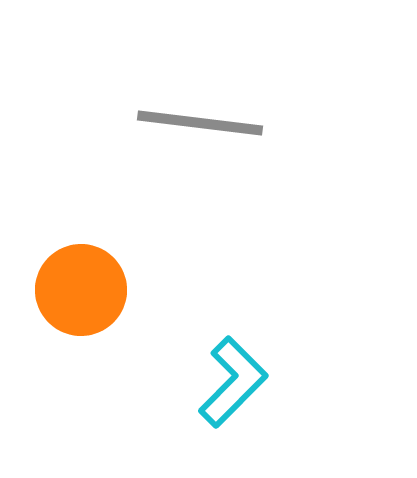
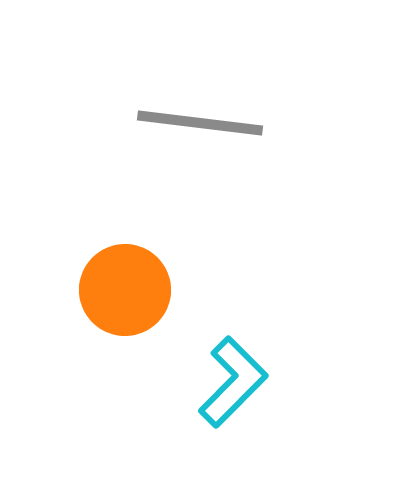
orange circle: moved 44 px right
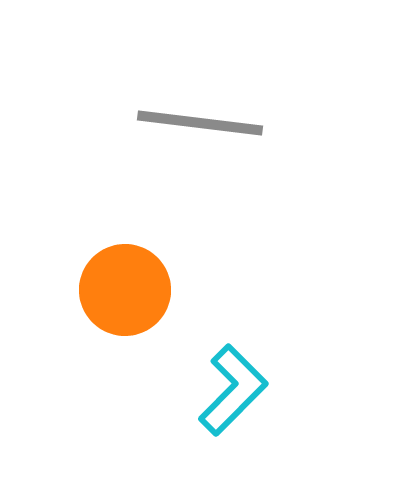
cyan L-shape: moved 8 px down
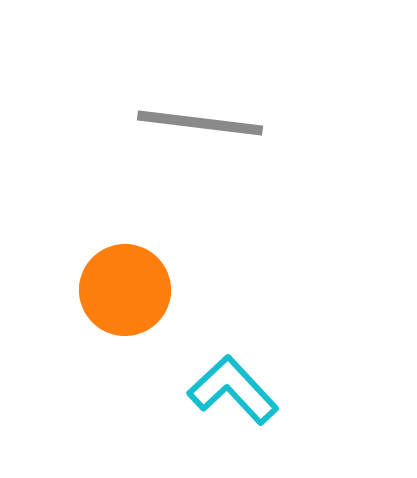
cyan L-shape: rotated 88 degrees counterclockwise
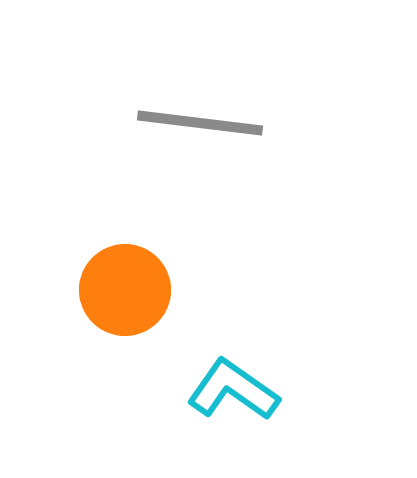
cyan L-shape: rotated 12 degrees counterclockwise
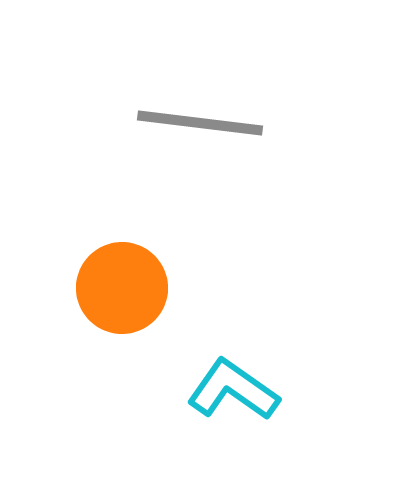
orange circle: moved 3 px left, 2 px up
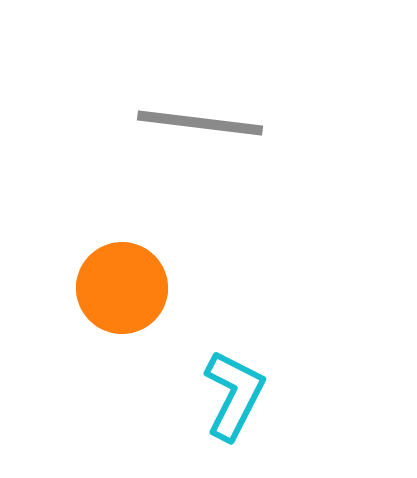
cyan L-shape: moved 1 px right, 5 px down; rotated 82 degrees clockwise
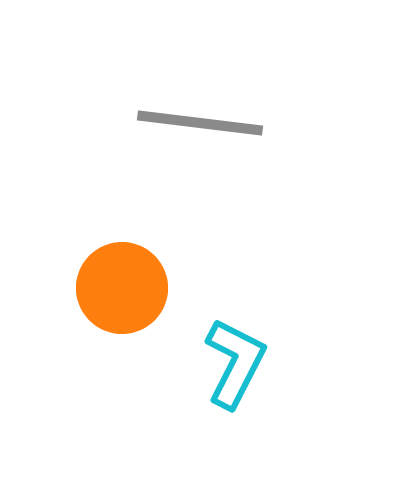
cyan L-shape: moved 1 px right, 32 px up
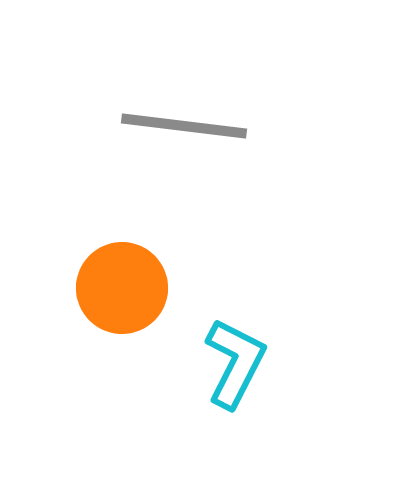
gray line: moved 16 px left, 3 px down
